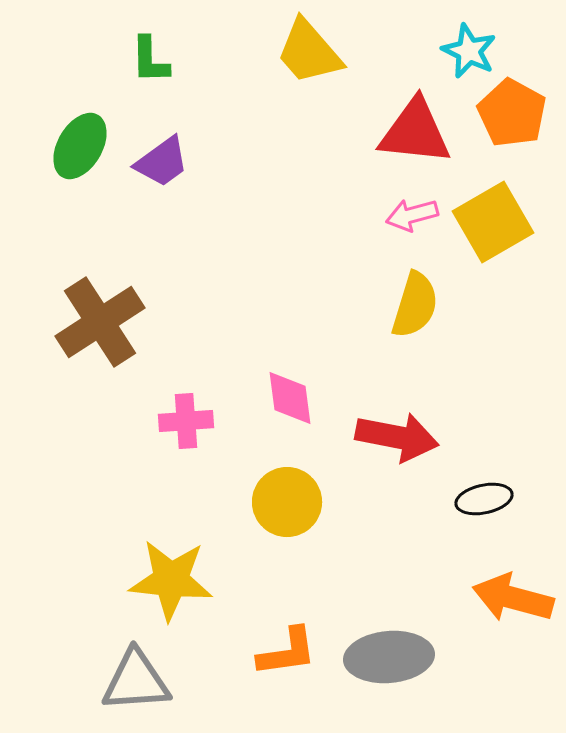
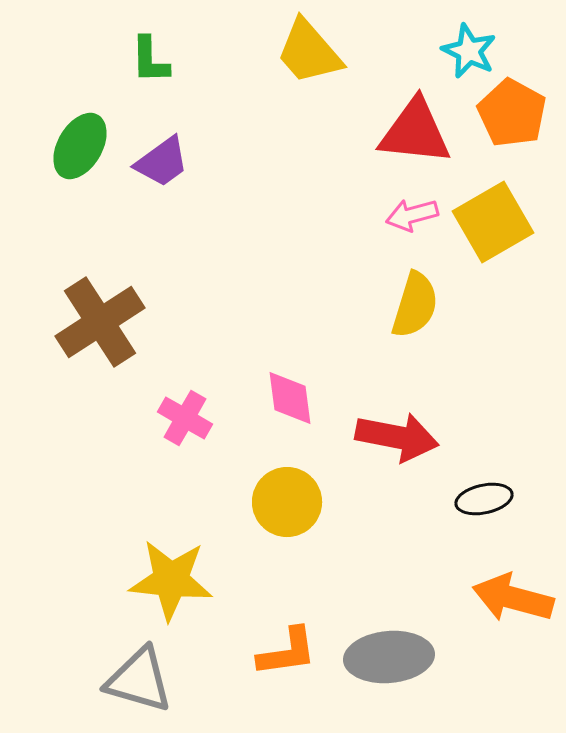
pink cross: moved 1 px left, 3 px up; rotated 34 degrees clockwise
gray triangle: moved 3 px right, 1 px up; rotated 20 degrees clockwise
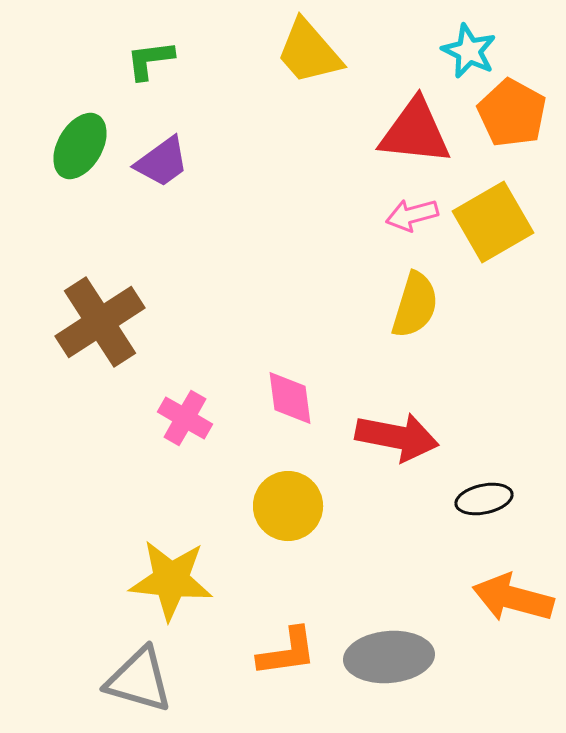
green L-shape: rotated 84 degrees clockwise
yellow circle: moved 1 px right, 4 px down
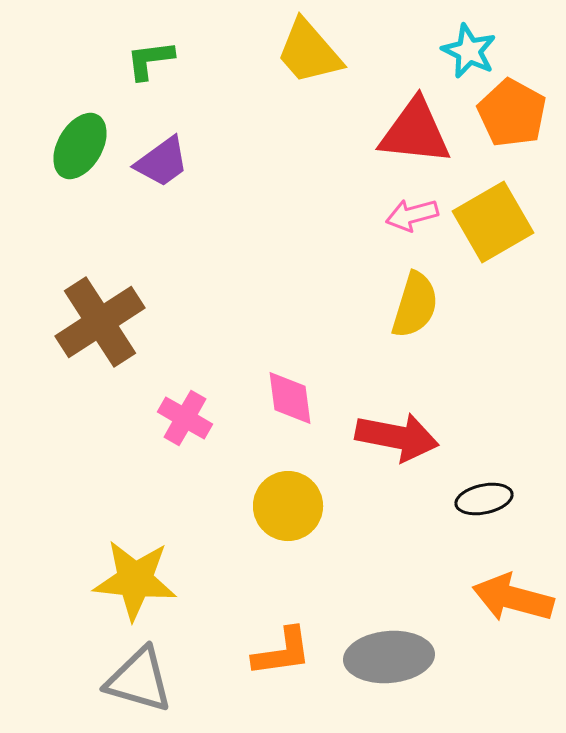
yellow star: moved 36 px left
orange L-shape: moved 5 px left
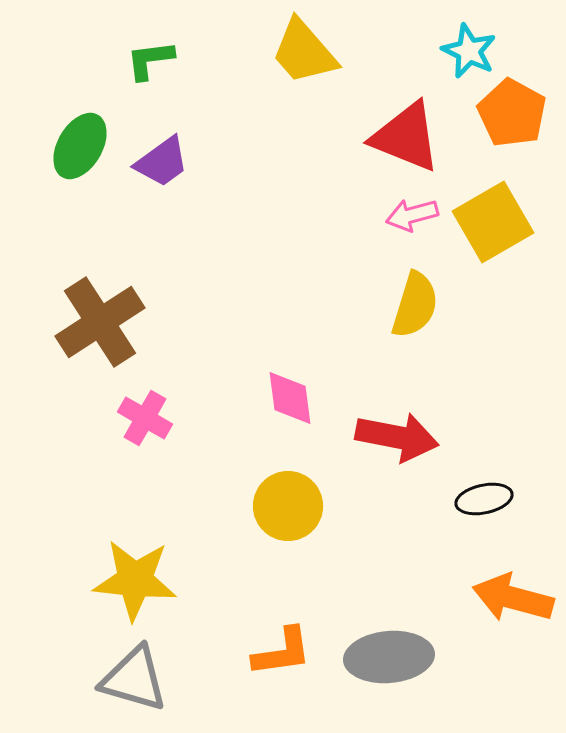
yellow trapezoid: moved 5 px left
red triangle: moved 9 px left, 5 px down; rotated 16 degrees clockwise
pink cross: moved 40 px left
gray triangle: moved 5 px left, 1 px up
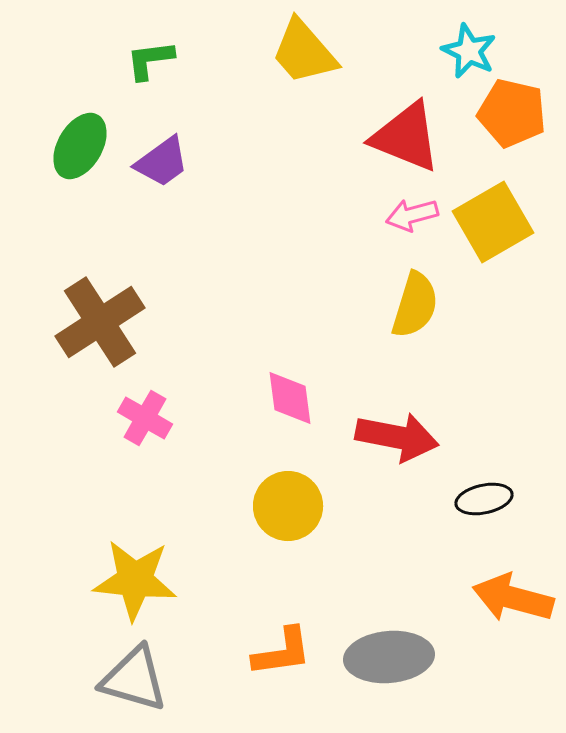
orange pentagon: rotated 16 degrees counterclockwise
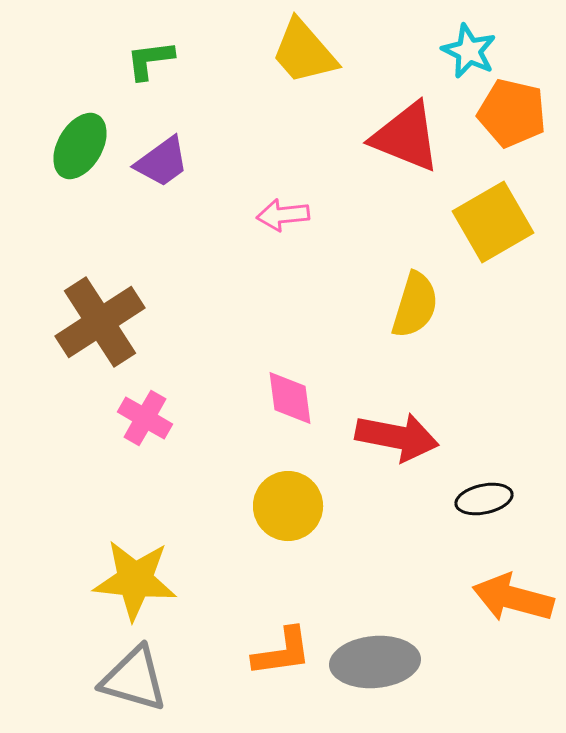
pink arrow: moved 129 px left; rotated 9 degrees clockwise
gray ellipse: moved 14 px left, 5 px down
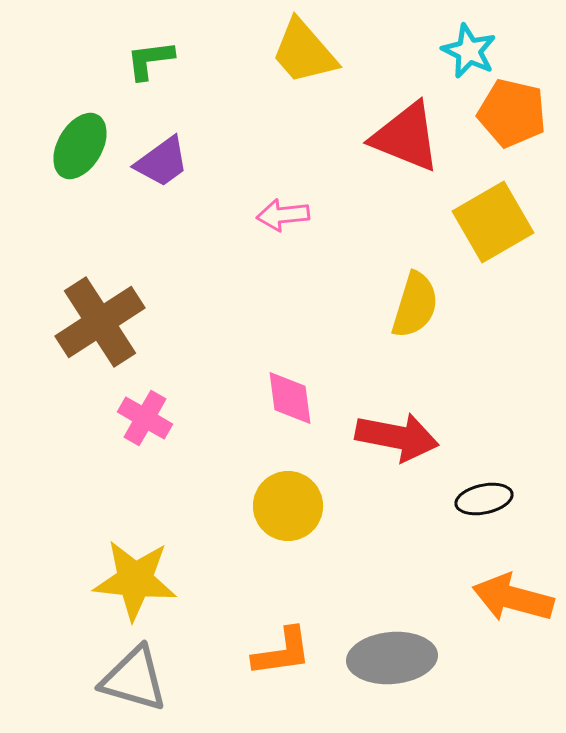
gray ellipse: moved 17 px right, 4 px up
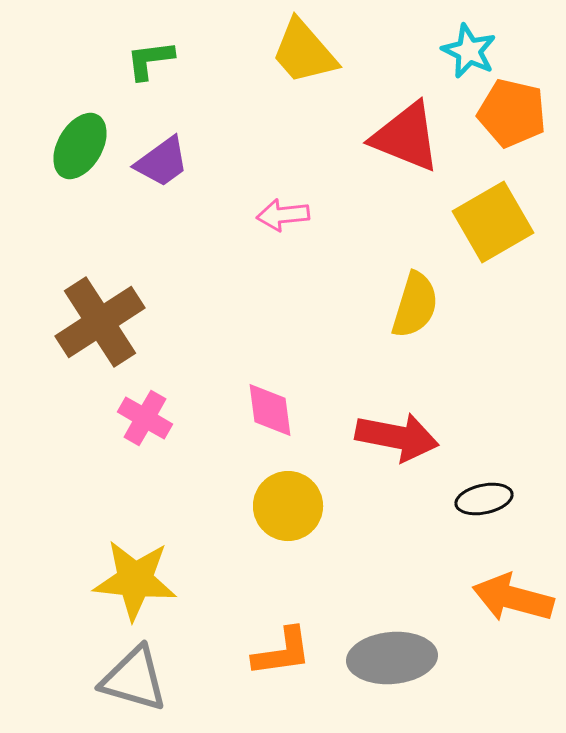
pink diamond: moved 20 px left, 12 px down
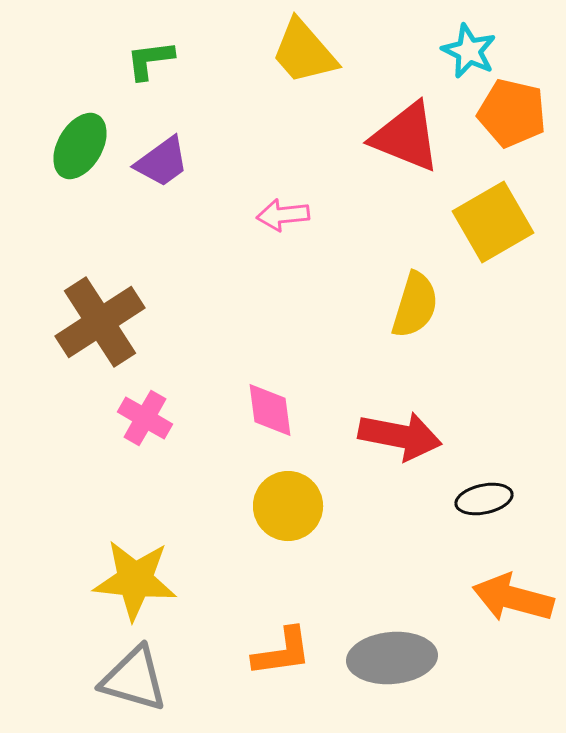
red arrow: moved 3 px right, 1 px up
